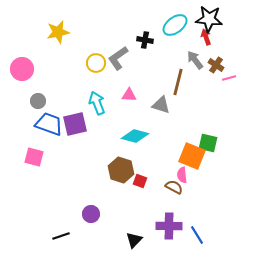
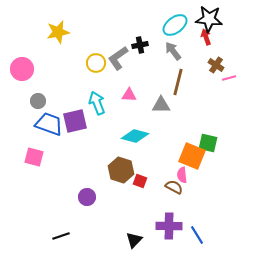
black cross: moved 5 px left, 5 px down; rotated 21 degrees counterclockwise
gray arrow: moved 22 px left, 9 px up
gray triangle: rotated 18 degrees counterclockwise
purple square: moved 3 px up
purple circle: moved 4 px left, 17 px up
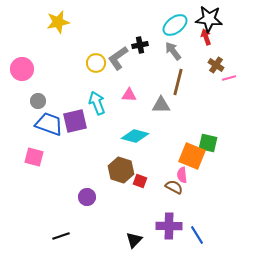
yellow star: moved 10 px up
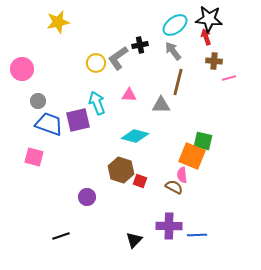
brown cross: moved 2 px left, 4 px up; rotated 28 degrees counterclockwise
purple square: moved 3 px right, 1 px up
green square: moved 5 px left, 2 px up
blue line: rotated 60 degrees counterclockwise
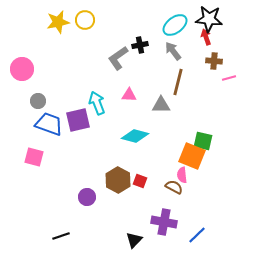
yellow circle: moved 11 px left, 43 px up
brown hexagon: moved 3 px left, 10 px down; rotated 10 degrees clockwise
purple cross: moved 5 px left, 4 px up; rotated 10 degrees clockwise
blue line: rotated 42 degrees counterclockwise
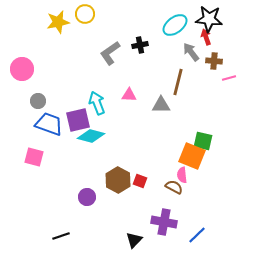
yellow circle: moved 6 px up
gray arrow: moved 18 px right, 1 px down
gray L-shape: moved 8 px left, 5 px up
cyan diamond: moved 44 px left
